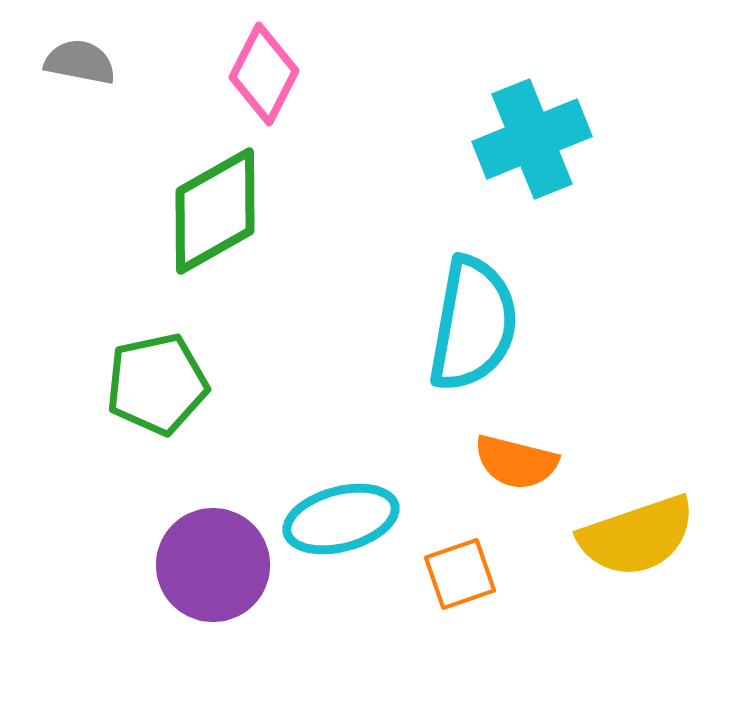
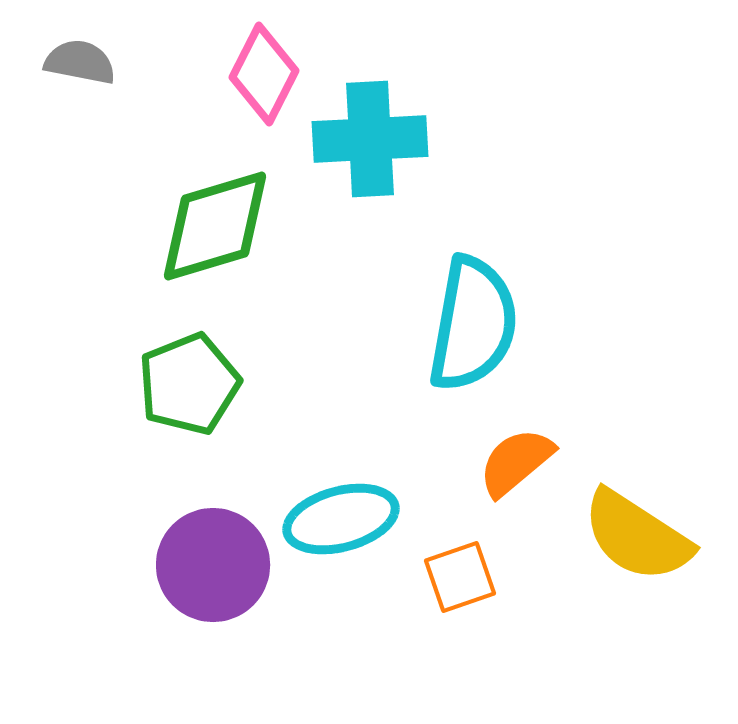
cyan cross: moved 162 px left; rotated 19 degrees clockwise
green diamond: moved 15 px down; rotated 13 degrees clockwise
green pentagon: moved 32 px right; rotated 10 degrees counterclockwise
orange semicircle: rotated 126 degrees clockwise
yellow semicircle: rotated 52 degrees clockwise
orange square: moved 3 px down
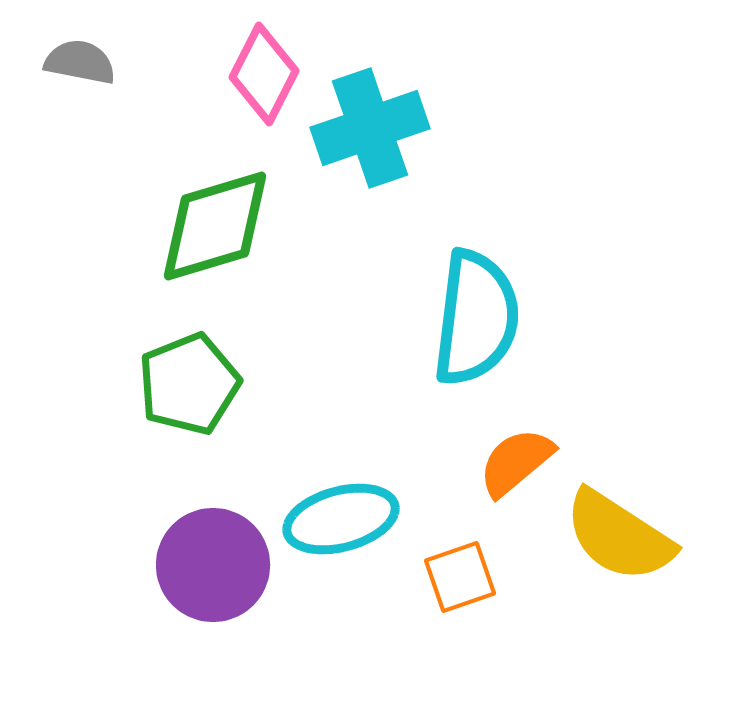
cyan cross: moved 11 px up; rotated 16 degrees counterclockwise
cyan semicircle: moved 3 px right, 6 px up; rotated 3 degrees counterclockwise
yellow semicircle: moved 18 px left
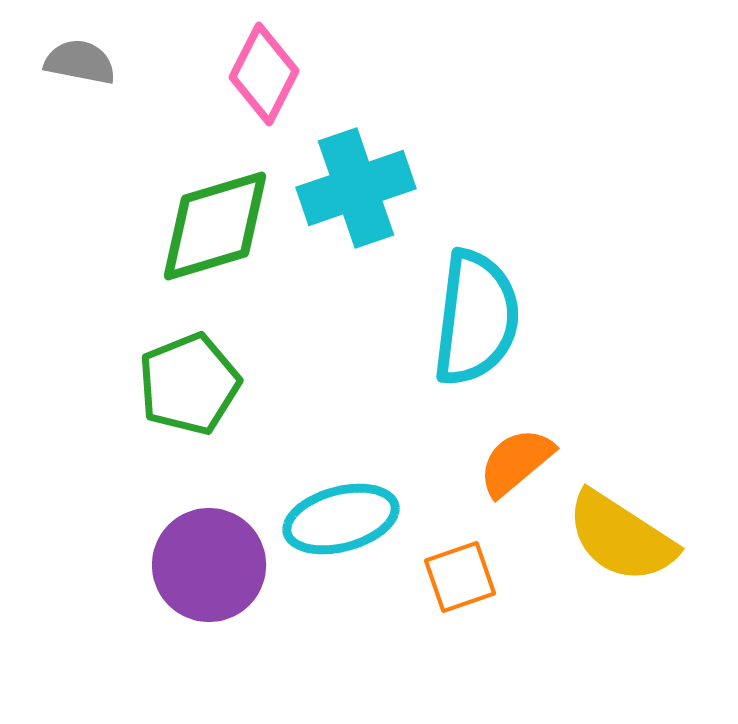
cyan cross: moved 14 px left, 60 px down
yellow semicircle: moved 2 px right, 1 px down
purple circle: moved 4 px left
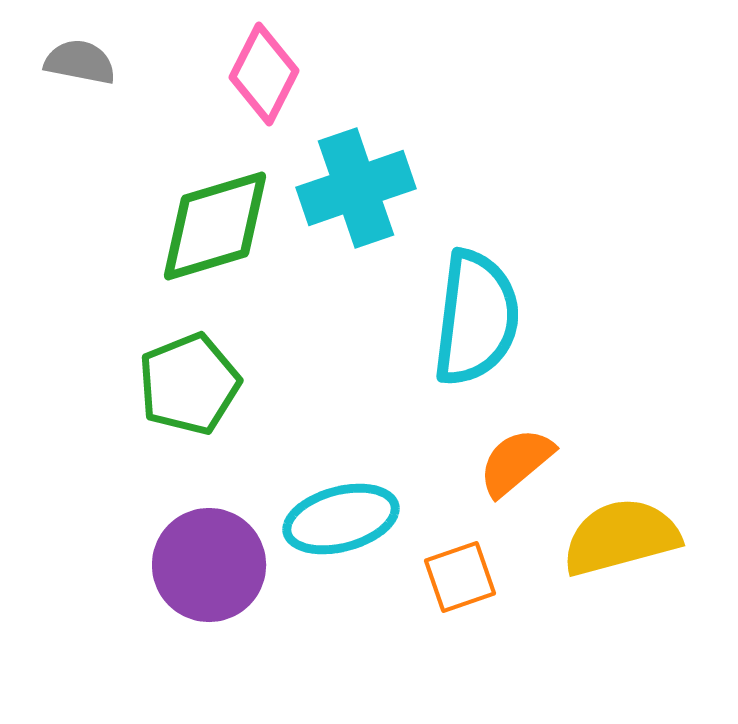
yellow semicircle: rotated 132 degrees clockwise
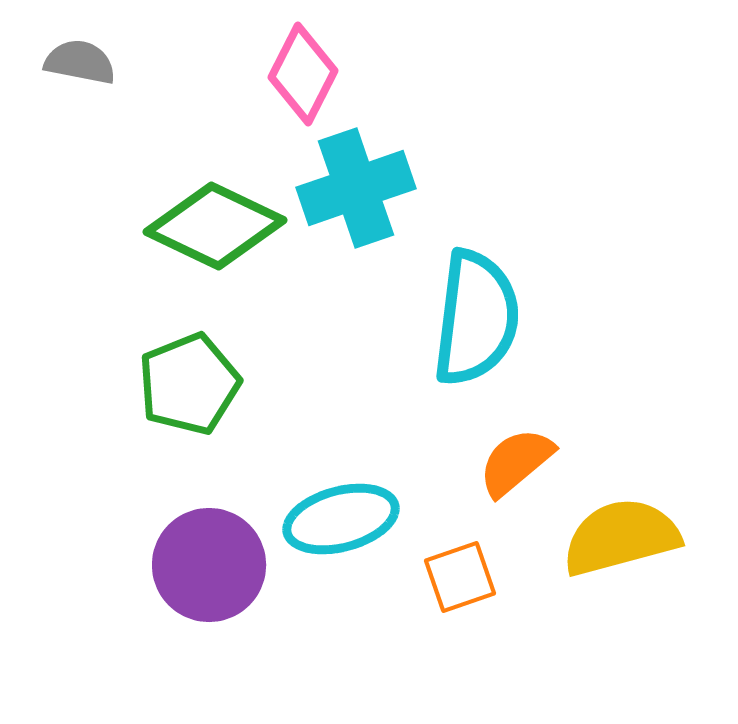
pink diamond: moved 39 px right
green diamond: rotated 42 degrees clockwise
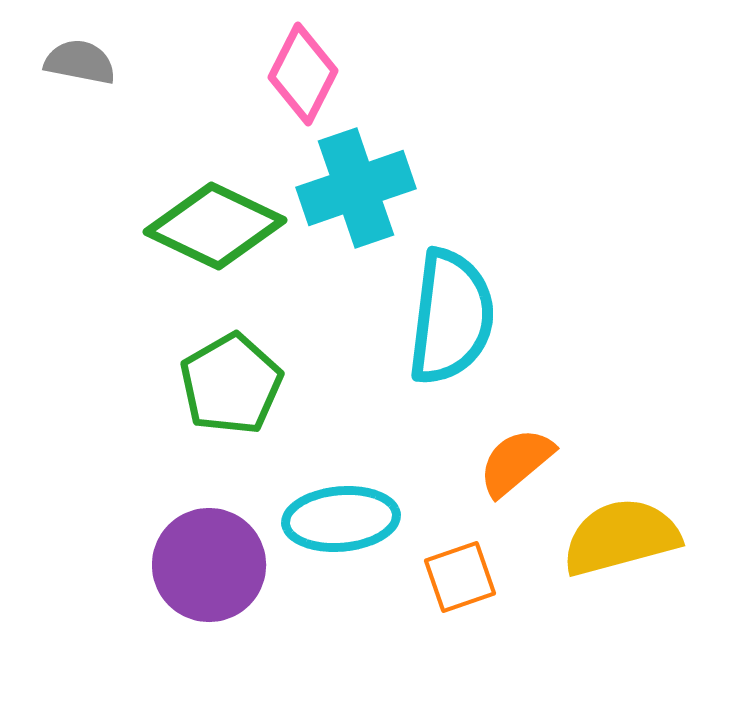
cyan semicircle: moved 25 px left, 1 px up
green pentagon: moved 42 px right; rotated 8 degrees counterclockwise
cyan ellipse: rotated 10 degrees clockwise
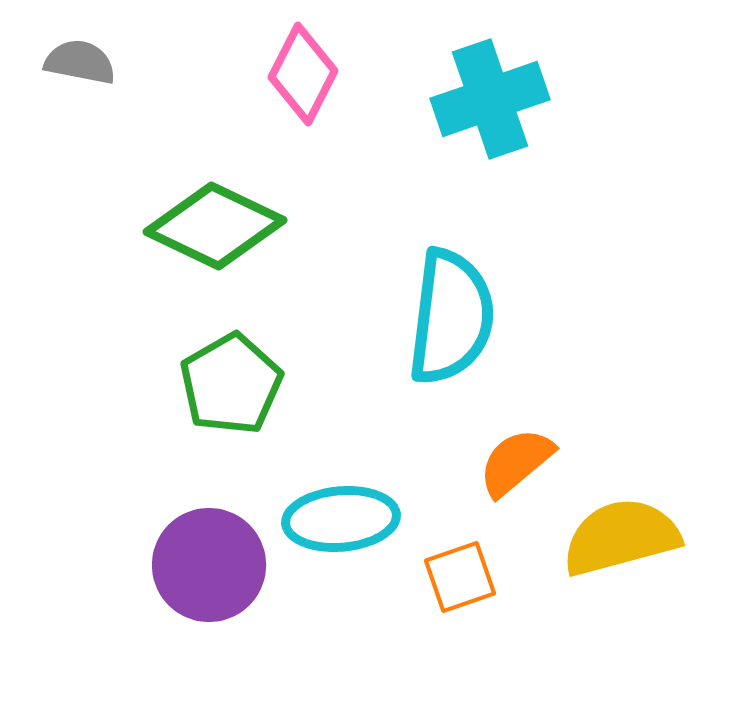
cyan cross: moved 134 px right, 89 px up
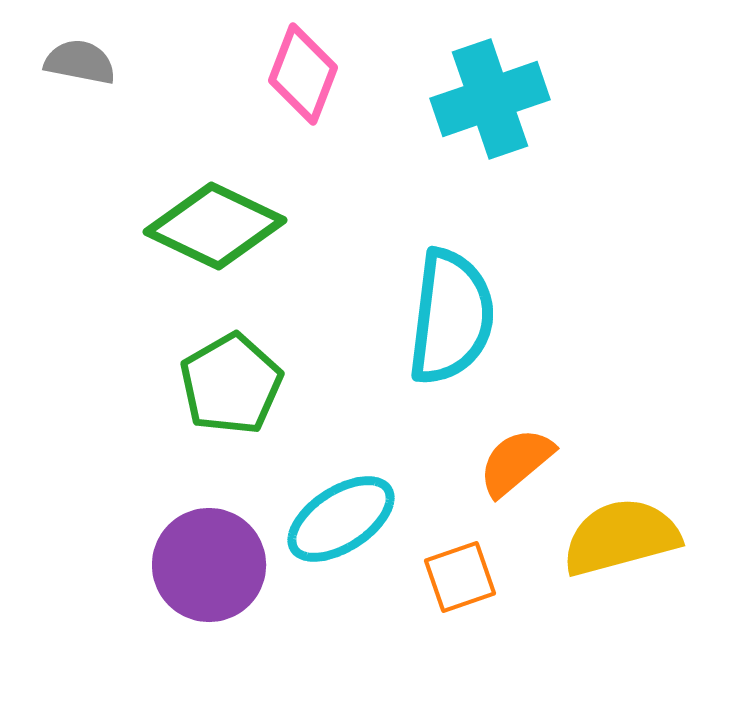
pink diamond: rotated 6 degrees counterclockwise
cyan ellipse: rotated 28 degrees counterclockwise
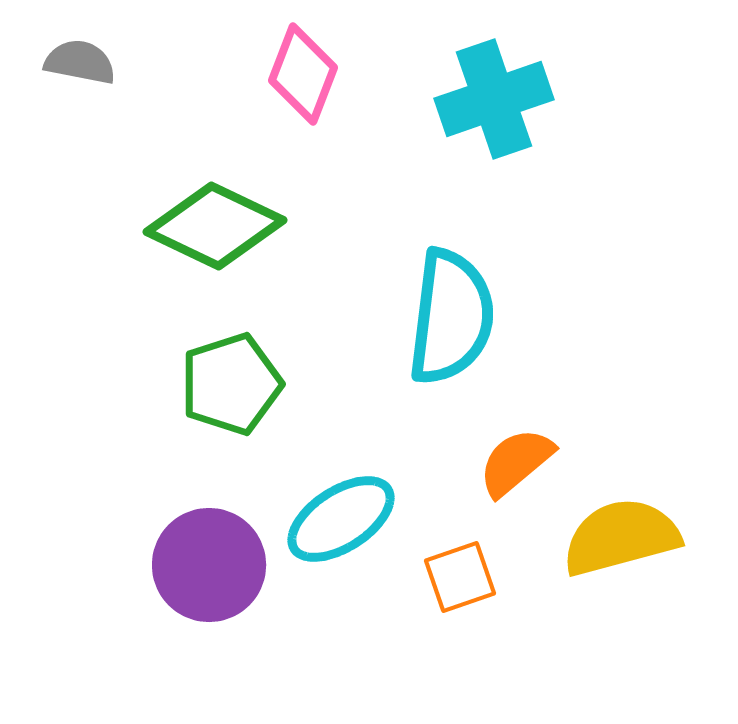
cyan cross: moved 4 px right
green pentagon: rotated 12 degrees clockwise
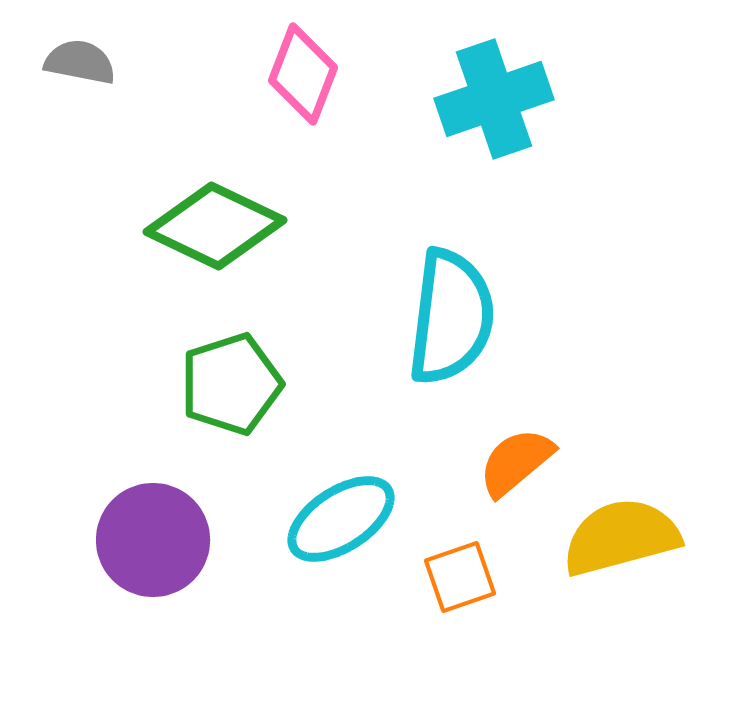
purple circle: moved 56 px left, 25 px up
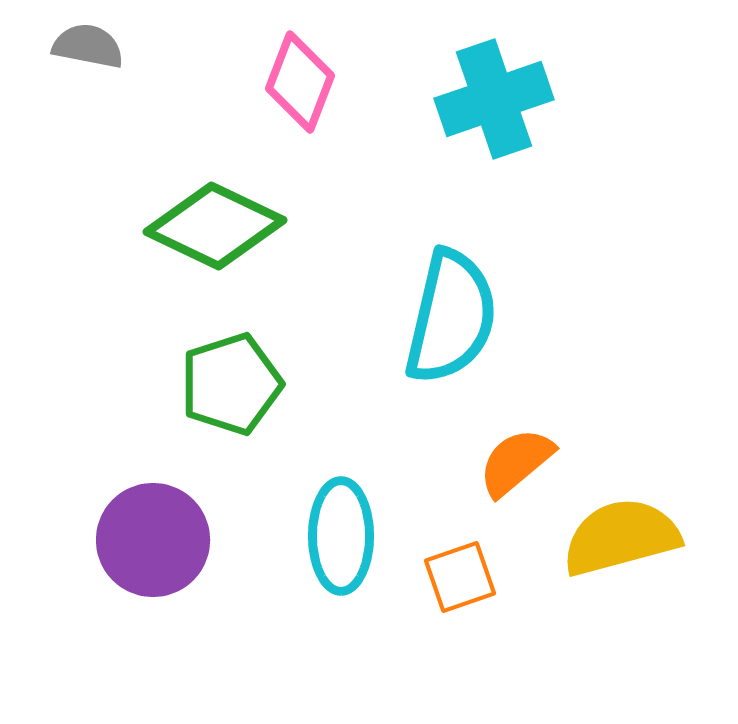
gray semicircle: moved 8 px right, 16 px up
pink diamond: moved 3 px left, 8 px down
cyan semicircle: rotated 6 degrees clockwise
cyan ellipse: moved 17 px down; rotated 57 degrees counterclockwise
